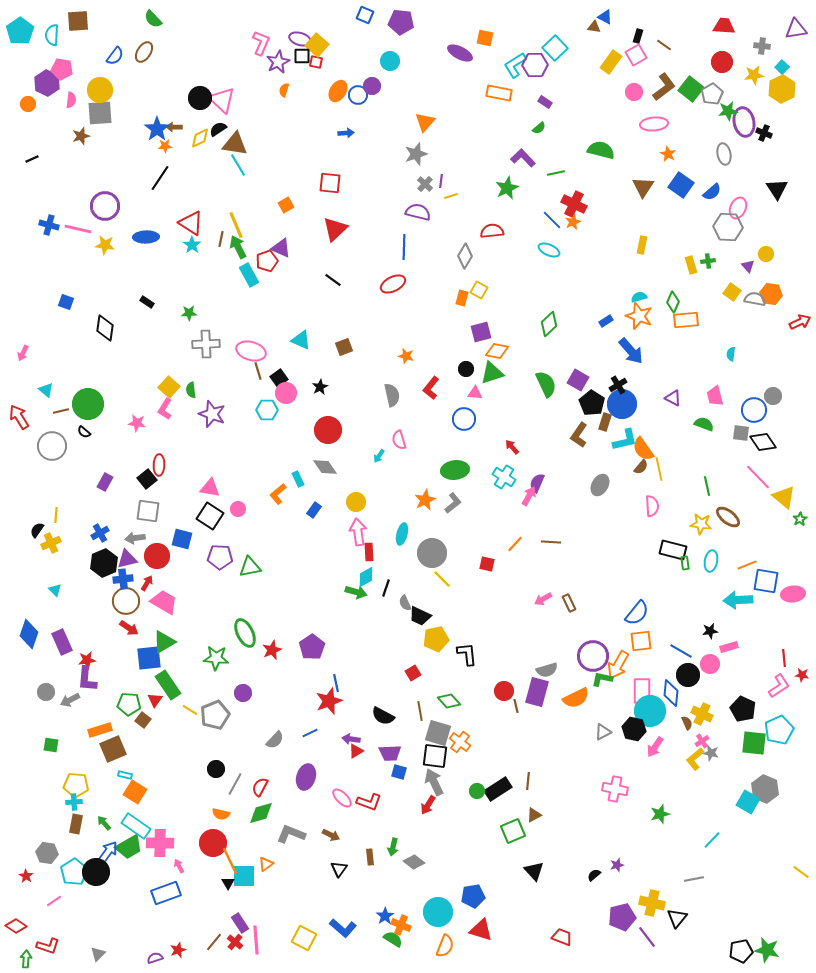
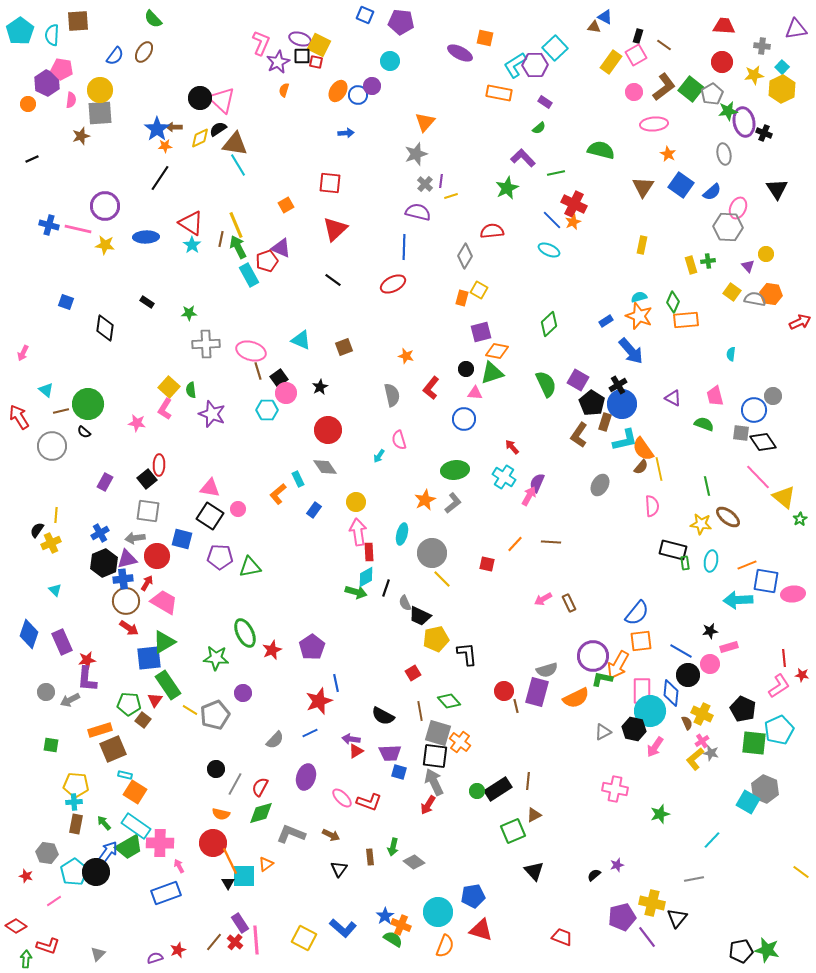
yellow square at (317, 45): moved 2 px right; rotated 15 degrees counterclockwise
red star at (329, 701): moved 10 px left
red star at (26, 876): rotated 16 degrees counterclockwise
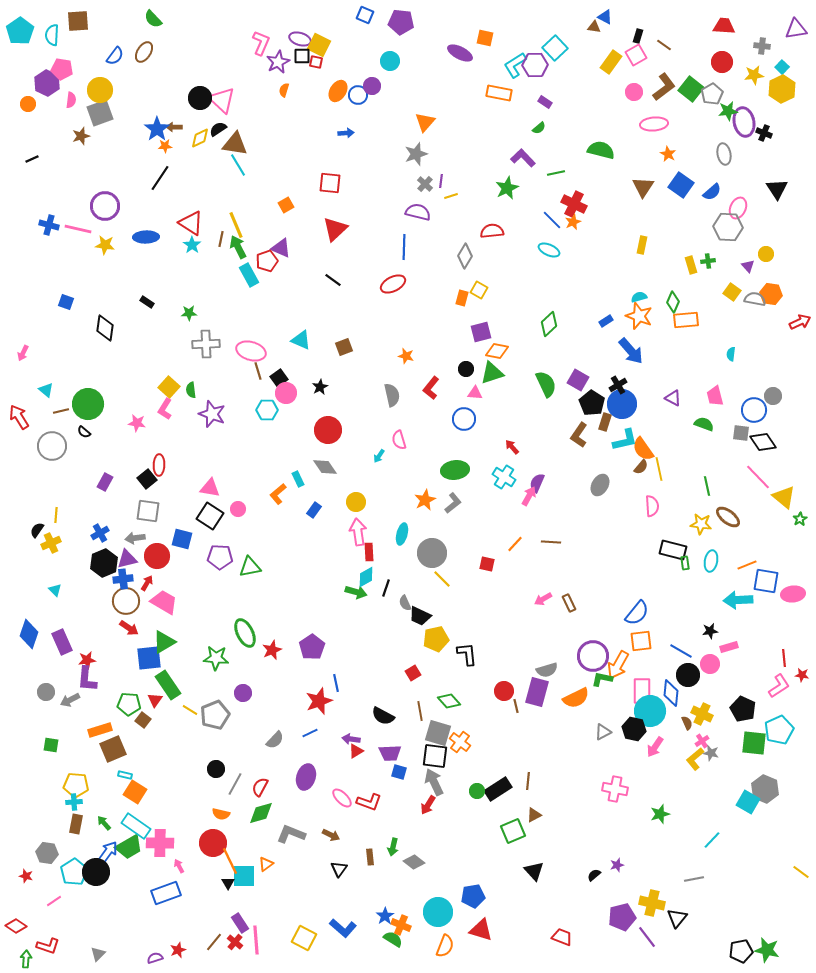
gray square at (100, 113): rotated 16 degrees counterclockwise
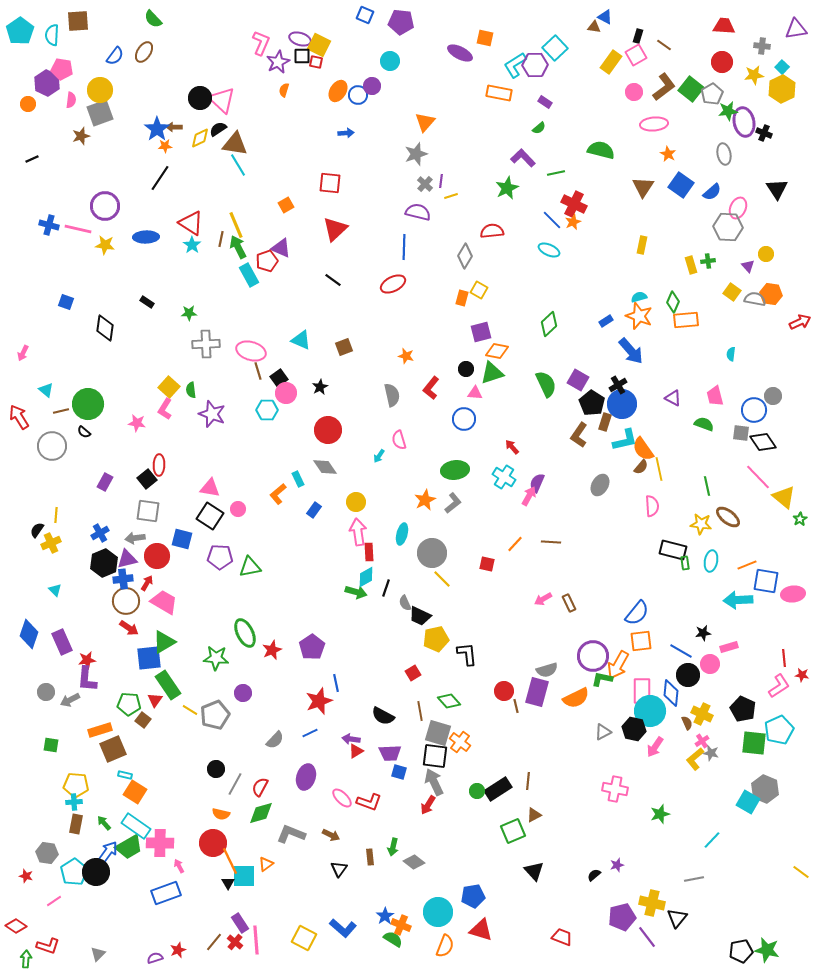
black star at (710, 631): moved 7 px left, 2 px down
